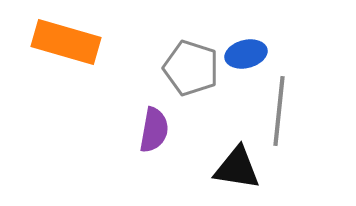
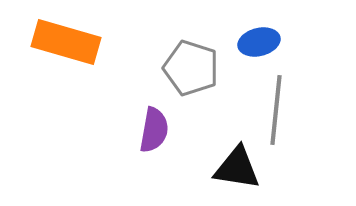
blue ellipse: moved 13 px right, 12 px up
gray line: moved 3 px left, 1 px up
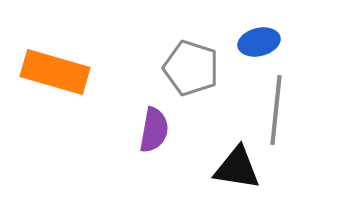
orange rectangle: moved 11 px left, 30 px down
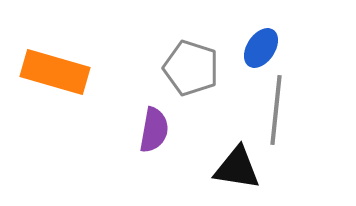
blue ellipse: moved 2 px right, 6 px down; rotated 42 degrees counterclockwise
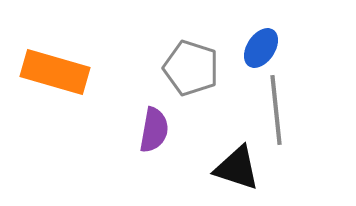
gray line: rotated 12 degrees counterclockwise
black triangle: rotated 9 degrees clockwise
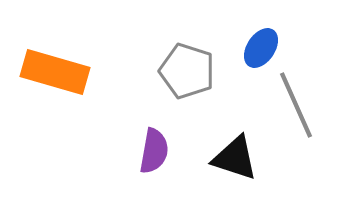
gray pentagon: moved 4 px left, 3 px down
gray line: moved 20 px right, 5 px up; rotated 18 degrees counterclockwise
purple semicircle: moved 21 px down
black triangle: moved 2 px left, 10 px up
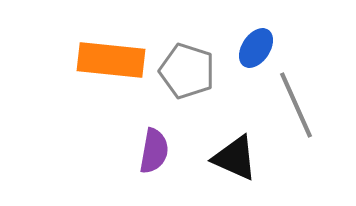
blue ellipse: moved 5 px left
orange rectangle: moved 56 px right, 12 px up; rotated 10 degrees counterclockwise
black triangle: rotated 6 degrees clockwise
